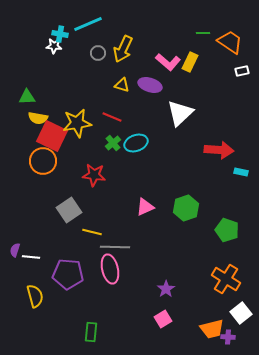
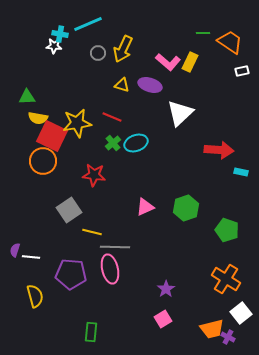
purple pentagon at (68, 274): moved 3 px right
purple cross at (228, 337): rotated 24 degrees clockwise
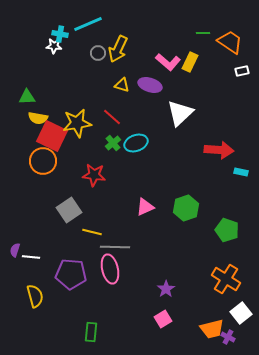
yellow arrow at (123, 49): moved 5 px left
red line at (112, 117): rotated 18 degrees clockwise
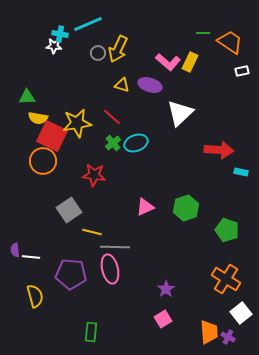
purple semicircle at (15, 250): rotated 24 degrees counterclockwise
orange trapezoid at (212, 329): moved 3 px left, 3 px down; rotated 80 degrees counterclockwise
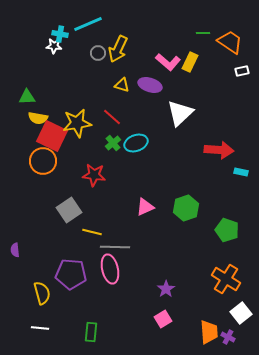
white line at (31, 257): moved 9 px right, 71 px down
yellow semicircle at (35, 296): moved 7 px right, 3 px up
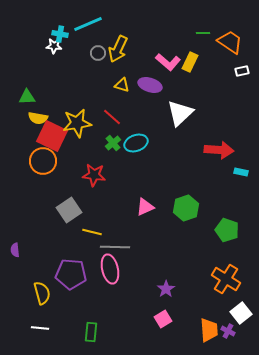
orange trapezoid at (209, 332): moved 2 px up
purple cross at (228, 337): moved 6 px up
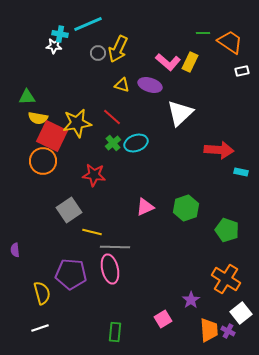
purple star at (166, 289): moved 25 px right, 11 px down
white line at (40, 328): rotated 24 degrees counterclockwise
green rectangle at (91, 332): moved 24 px right
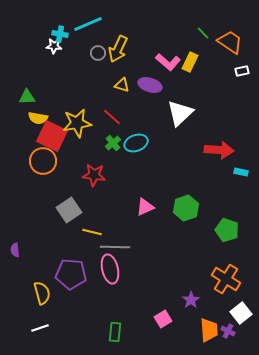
green line at (203, 33): rotated 48 degrees clockwise
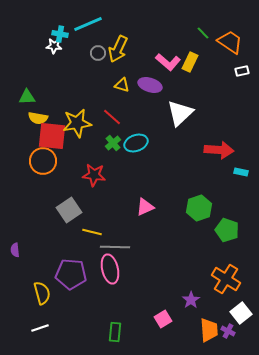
red square at (52, 136): rotated 20 degrees counterclockwise
green hexagon at (186, 208): moved 13 px right
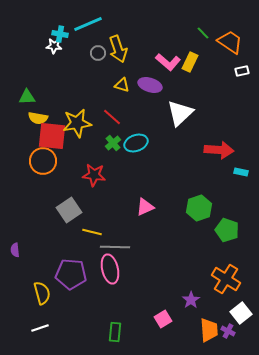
yellow arrow at (118, 49): rotated 44 degrees counterclockwise
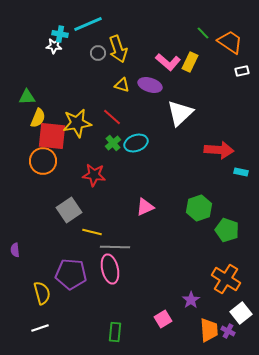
yellow semicircle at (38, 118): rotated 78 degrees counterclockwise
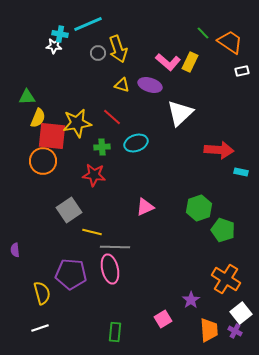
green cross at (113, 143): moved 11 px left, 4 px down; rotated 35 degrees clockwise
green pentagon at (227, 230): moved 4 px left
purple cross at (228, 331): moved 7 px right
